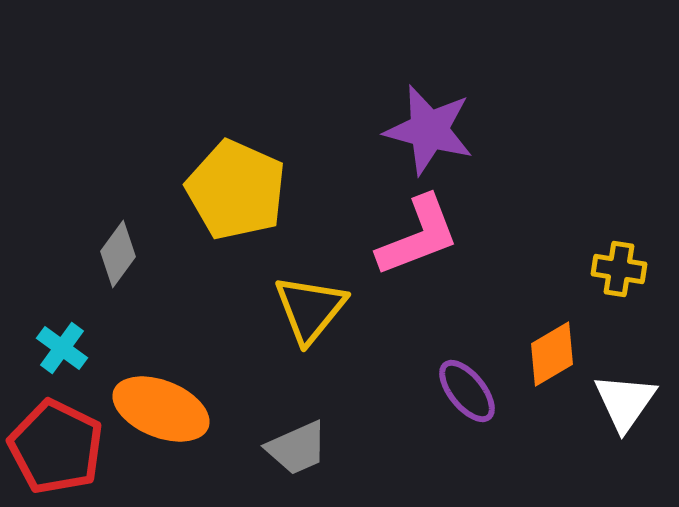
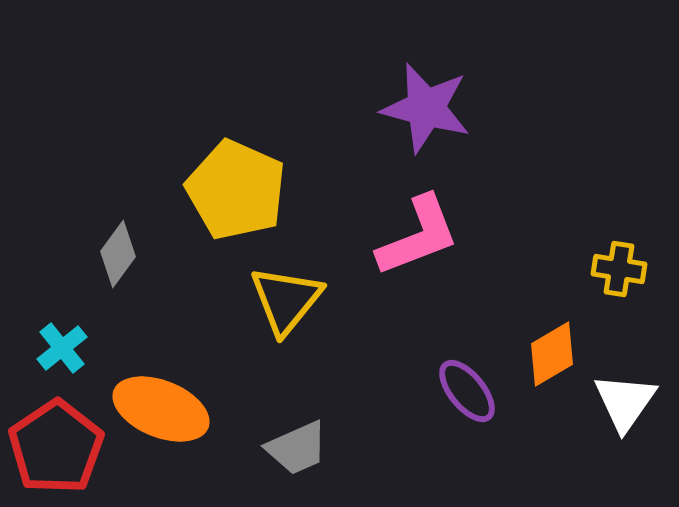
purple star: moved 3 px left, 22 px up
yellow triangle: moved 24 px left, 9 px up
cyan cross: rotated 15 degrees clockwise
red pentagon: rotated 12 degrees clockwise
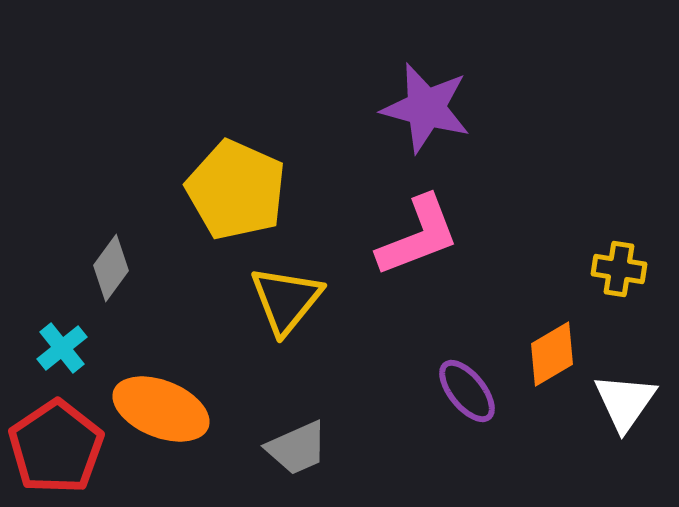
gray diamond: moved 7 px left, 14 px down
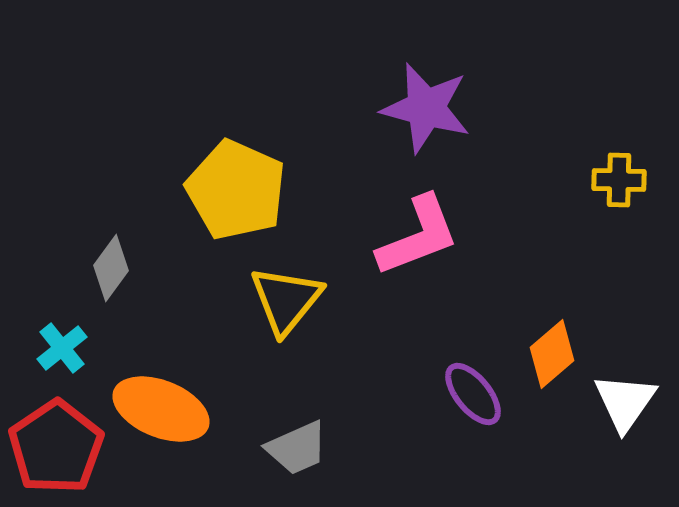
yellow cross: moved 89 px up; rotated 8 degrees counterclockwise
orange diamond: rotated 10 degrees counterclockwise
purple ellipse: moved 6 px right, 3 px down
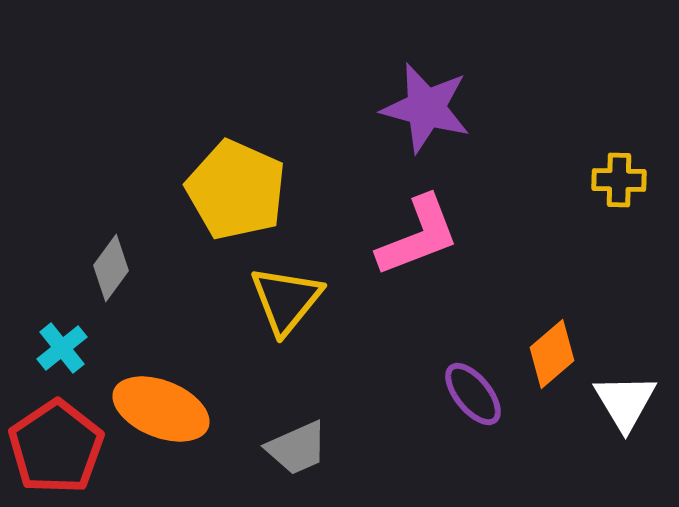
white triangle: rotated 6 degrees counterclockwise
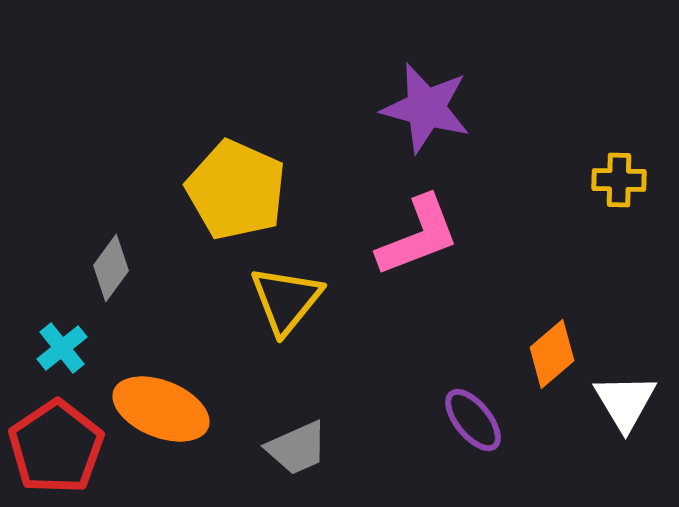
purple ellipse: moved 26 px down
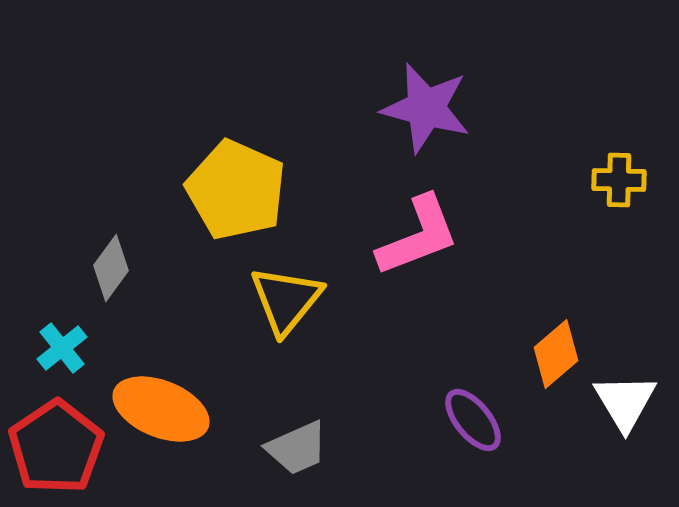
orange diamond: moved 4 px right
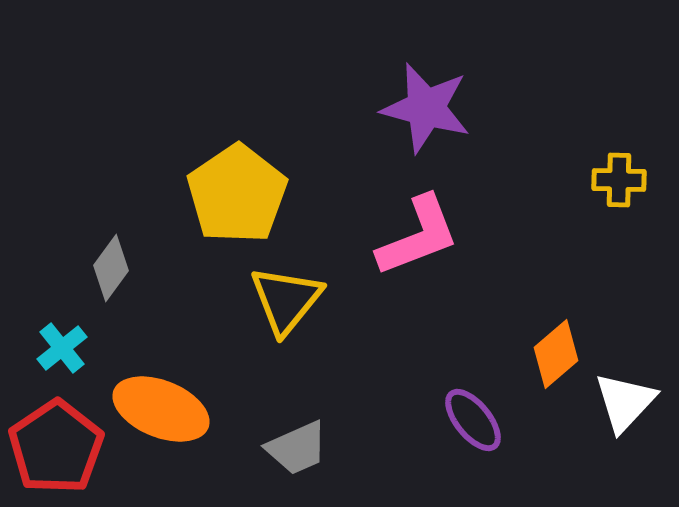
yellow pentagon: moved 1 px right, 4 px down; rotated 14 degrees clockwise
white triangle: rotated 14 degrees clockwise
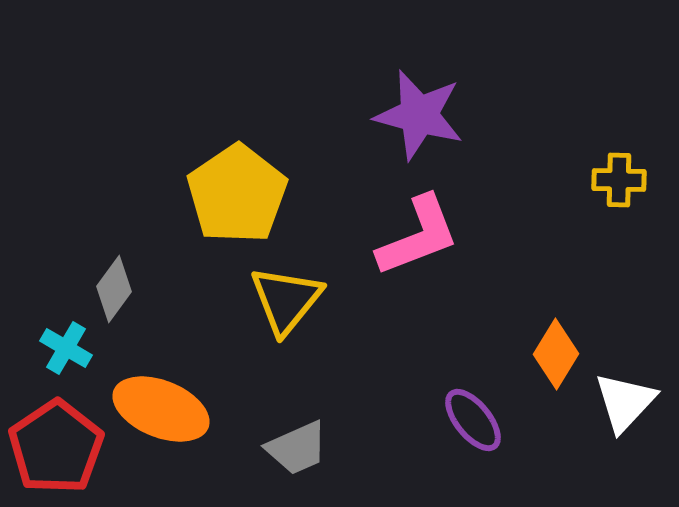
purple star: moved 7 px left, 7 px down
gray diamond: moved 3 px right, 21 px down
cyan cross: moved 4 px right; rotated 21 degrees counterclockwise
orange diamond: rotated 18 degrees counterclockwise
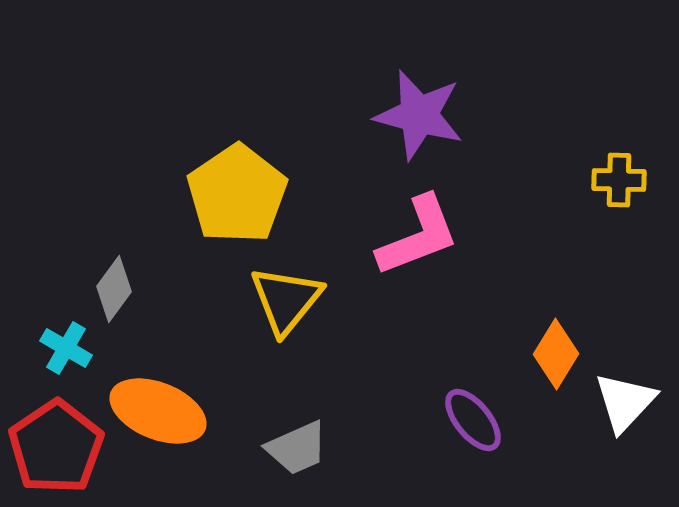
orange ellipse: moved 3 px left, 2 px down
